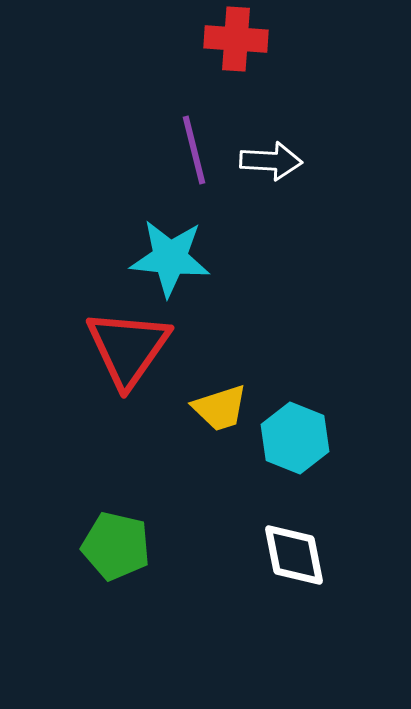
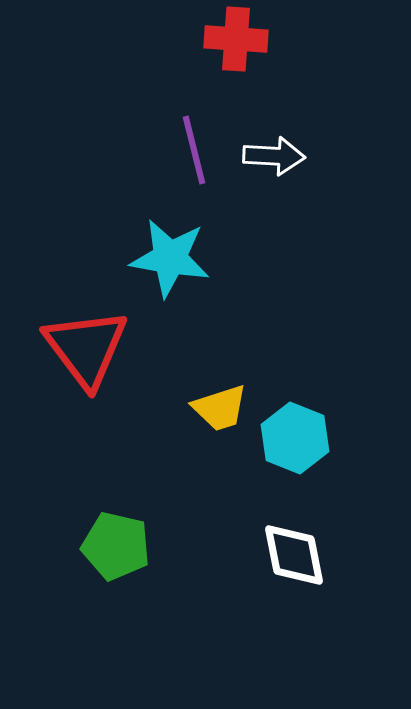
white arrow: moved 3 px right, 5 px up
cyan star: rotated 4 degrees clockwise
red triangle: moved 42 px left; rotated 12 degrees counterclockwise
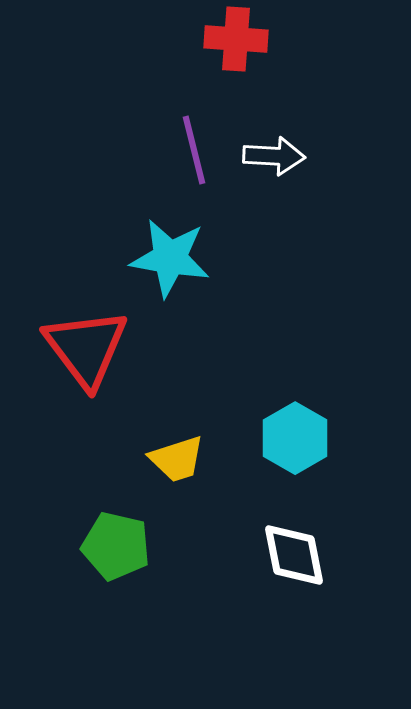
yellow trapezoid: moved 43 px left, 51 px down
cyan hexagon: rotated 8 degrees clockwise
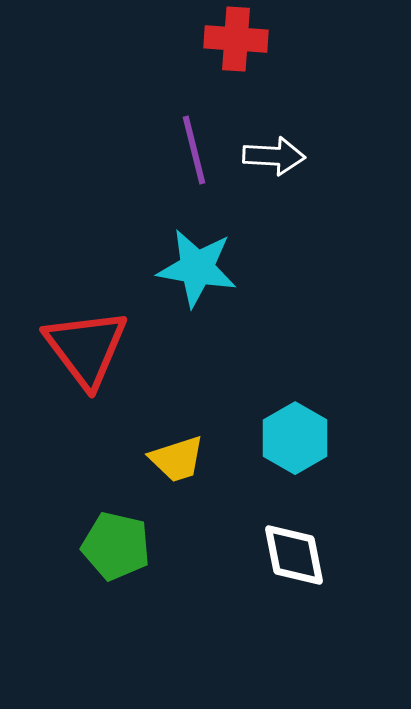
cyan star: moved 27 px right, 10 px down
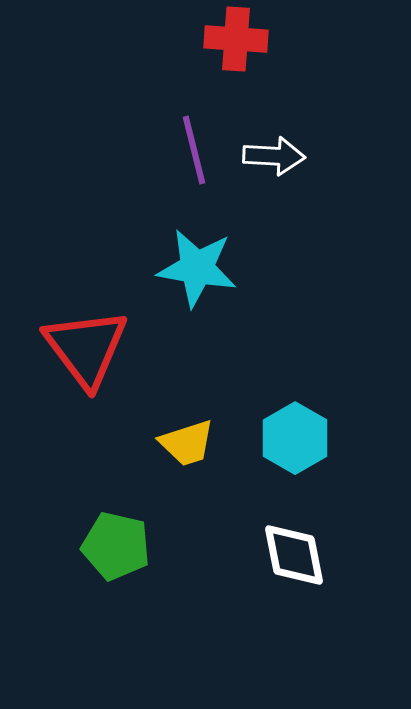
yellow trapezoid: moved 10 px right, 16 px up
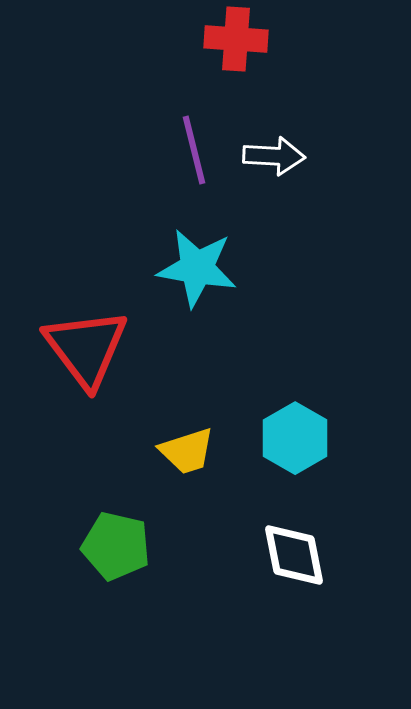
yellow trapezoid: moved 8 px down
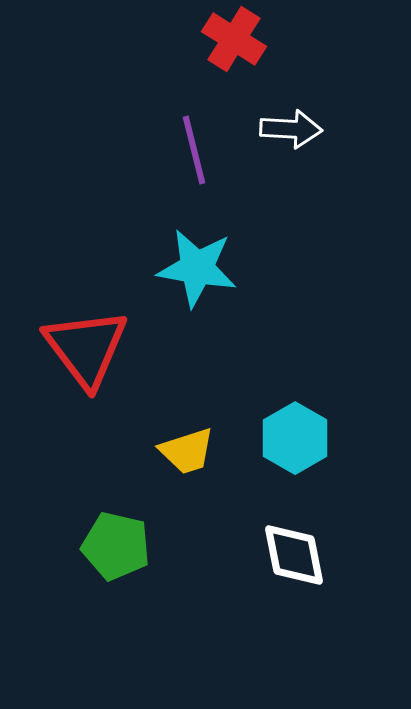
red cross: moved 2 px left; rotated 28 degrees clockwise
white arrow: moved 17 px right, 27 px up
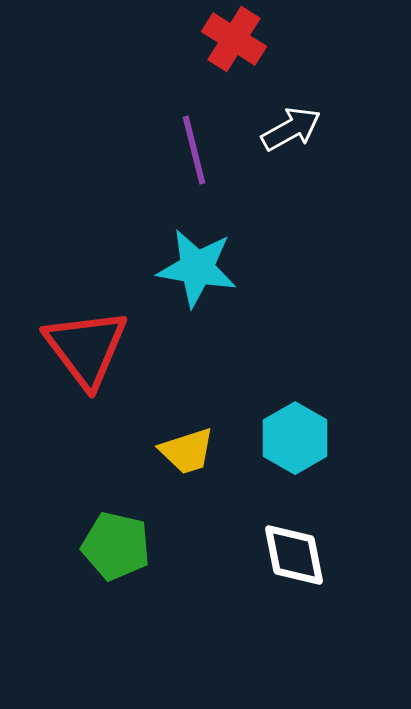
white arrow: rotated 32 degrees counterclockwise
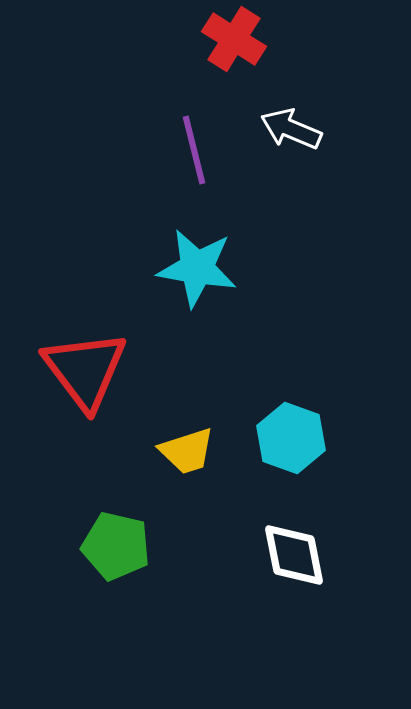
white arrow: rotated 128 degrees counterclockwise
red triangle: moved 1 px left, 22 px down
cyan hexagon: moved 4 px left; rotated 10 degrees counterclockwise
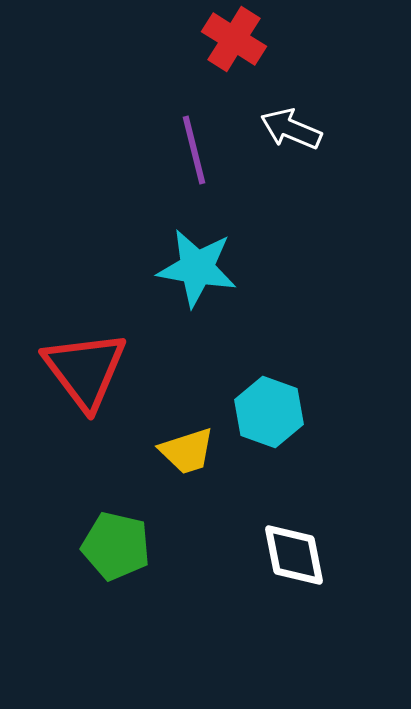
cyan hexagon: moved 22 px left, 26 px up
